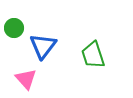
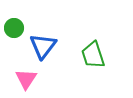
pink triangle: rotated 15 degrees clockwise
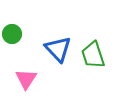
green circle: moved 2 px left, 6 px down
blue triangle: moved 15 px right, 3 px down; rotated 20 degrees counterclockwise
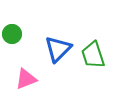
blue triangle: rotated 28 degrees clockwise
pink triangle: rotated 35 degrees clockwise
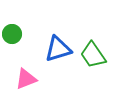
blue triangle: rotated 28 degrees clockwise
green trapezoid: rotated 16 degrees counterclockwise
